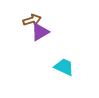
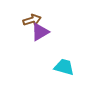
cyan trapezoid: rotated 10 degrees counterclockwise
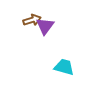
purple triangle: moved 5 px right, 6 px up; rotated 24 degrees counterclockwise
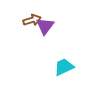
cyan trapezoid: rotated 40 degrees counterclockwise
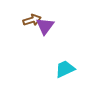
cyan trapezoid: moved 1 px right, 2 px down
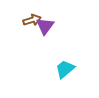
cyan trapezoid: rotated 15 degrees counterclockwise
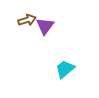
brown arrow: moved 5 px left
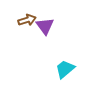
purple triangle: rotated 12 degrees counterclockwise
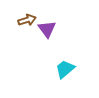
purple triangle: moved 2 px right, 3 px down
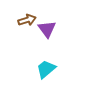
cyan trapezoid: moved 19 px left
